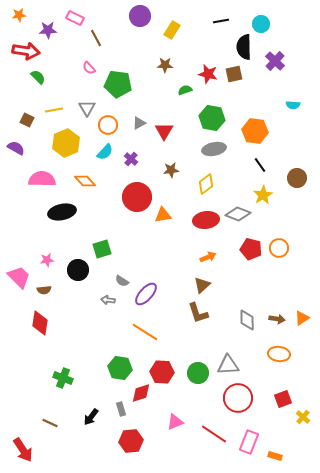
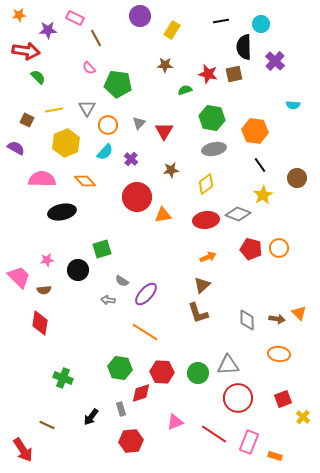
gray triangle at (139, 123): rotated 16 degrees counterclockwise
orange triangle at (302, 318): moved 3 px left, 5 px up; rotated 42 degrees counterclockwise
brown line at (50, 423): moved 3 px left, 2 px down
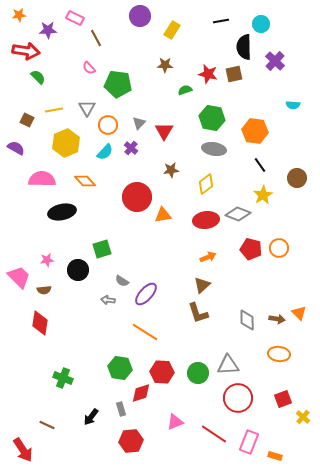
gray ellipse at (214, 149): rotated 20 degrees clockwise
purple cross at (131, 159): moved 11 px up
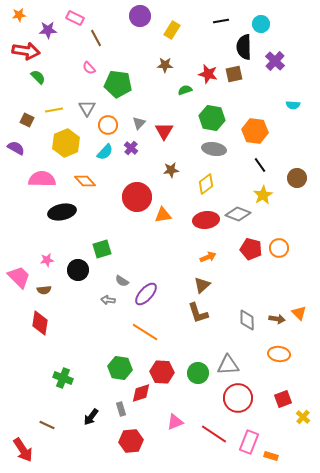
orange rectangle at (275, 456): moved 4 px left
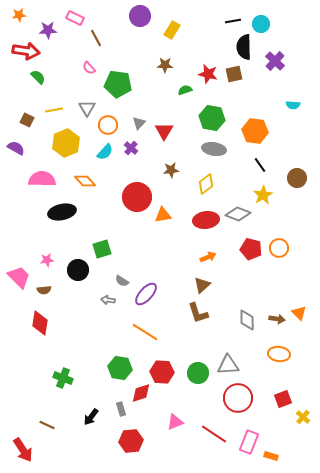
black line at (221, 21): moved 12 px right
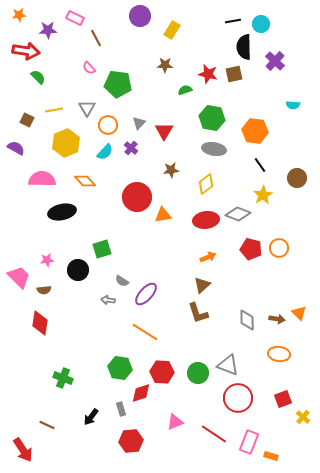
gray triangle at (228, 365): rotated 25 degrees clockwise
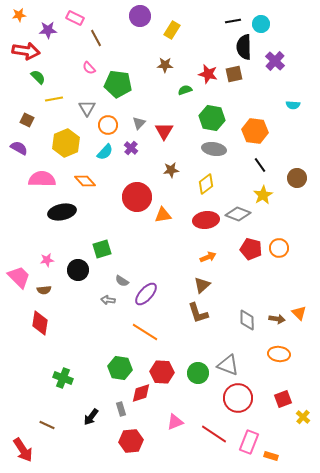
yellow line at (54, 110): moved 11 px up
purple semicircle at (16, 148): moved 3 px right
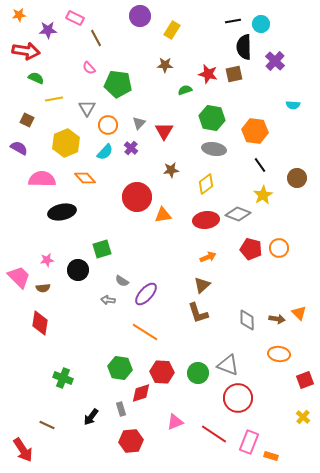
green semicircle at (38, 77): moved 2 px left, 1 px down; rotated 21 degrees counterclockwise
orange diamond at (85, 181): moved 3 px up
brown semicircle at (44, 290): moved 1 px left, 2 px up
red square at (283, 399): moved 22 px right, 19 px up
